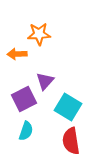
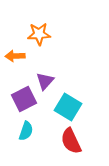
orange arrow: moved 2 px left, 2 px down
red semicircle: rotated 16 degrees counterclockwise
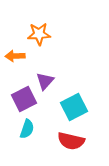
cyan square: moved 6 px right; rotated 32 degrees clockwise
cyan semicircle: moved 1 px right, 2 px up
red semicircle: rotated 52 degrees counterclockwise
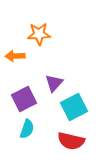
purple triangle: moved 9 px right, 2 px down
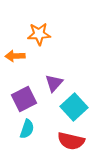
cyan square: rotated 16 degrees counterclockwise
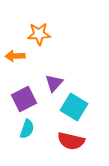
cyan square: rotated 16 degrees counterclockwise
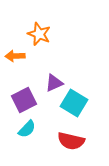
orange star: rotated 25 degrees clockwise
purple triangle: rotated 24 degrees clockwise
purple square: moved 1 px down
cyan square: moved 4 px up
cyan semicircle: rotated 24 degrees clockwise
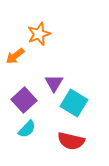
orange star: rotated 30 degrees clockwise
orange arrow: rotated 36 degrees counterclockwise
purple triangle: rotated 36 degrees counterclockwise
purple square: rotated 15 degrees counterclockwise
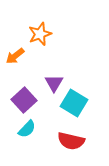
orange star: moved 1 px right
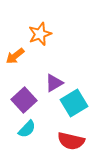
purple triangle: rotated 30 degrees clockwise
cyan square: rotated 28 degrees clockwise
